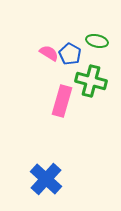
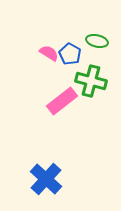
pink rectangle: rotated 36 degrees clockwise
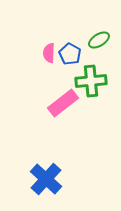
green ellipse: moved 2 px right, 1 px up; rotated 45 degrees counterclockwise
pink semicircle: rotated 120 degrees counterclockwise
green cross: rotated 20 degrees counterclockwise
pink rectangle: moved 1 px right, 2 px down
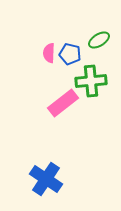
blue pentagon: rotated 15 degrees counterclockwise
blue cross: rotated 8 degrees counterclockwise
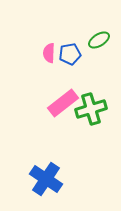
blue pentagon: rotated 25 degrees counterclockwise
green cross: moved 28 px down; rotated 12 degrees counterclockwise
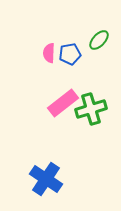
green ellipse: rotated 15 degrees counterclockwise
